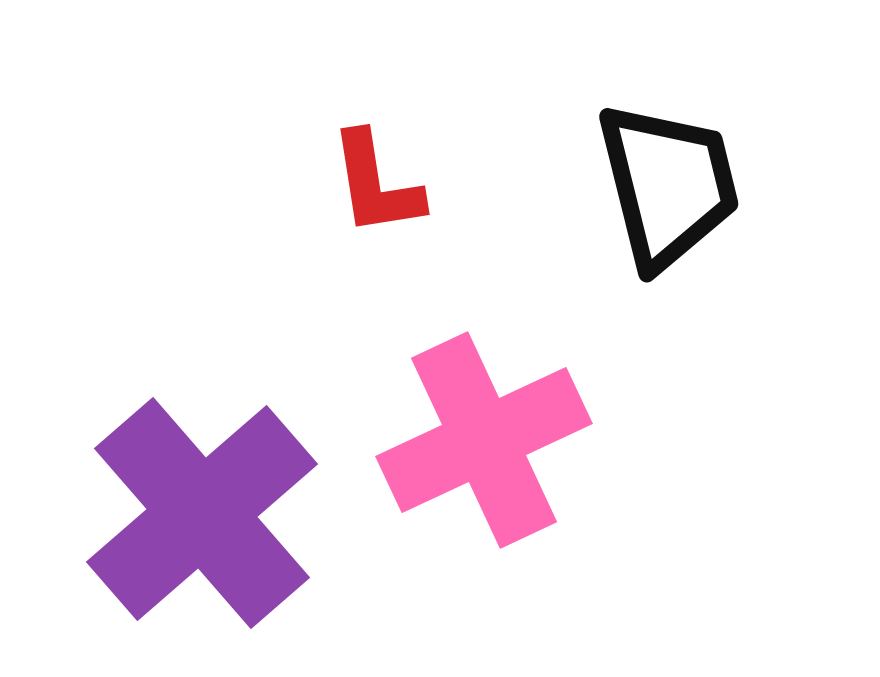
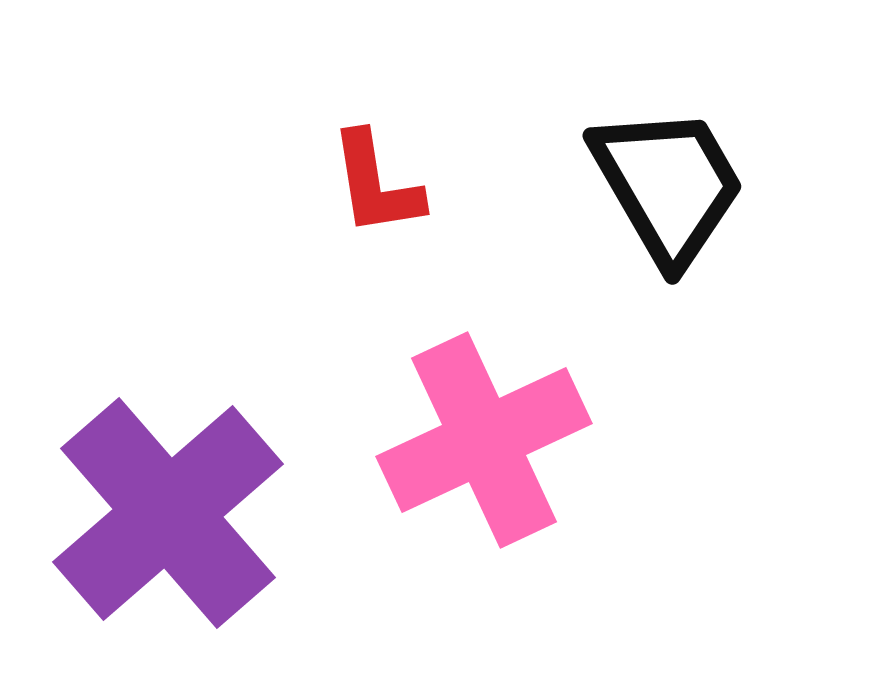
black trapezoid: rotated 16 degrees counterclockwise
purple cross: moved 34 px left
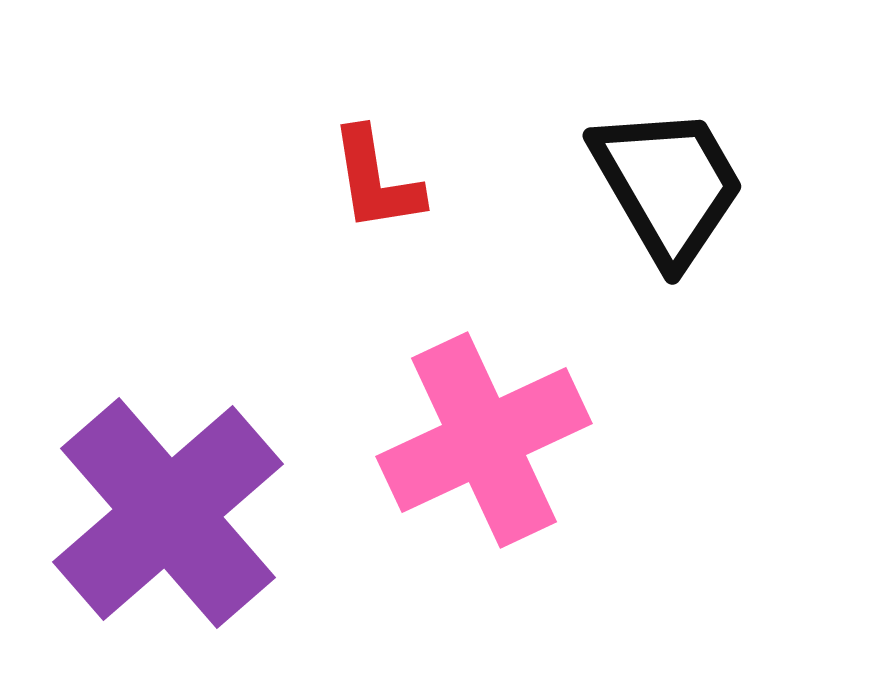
red L-shape: moved 4 px up
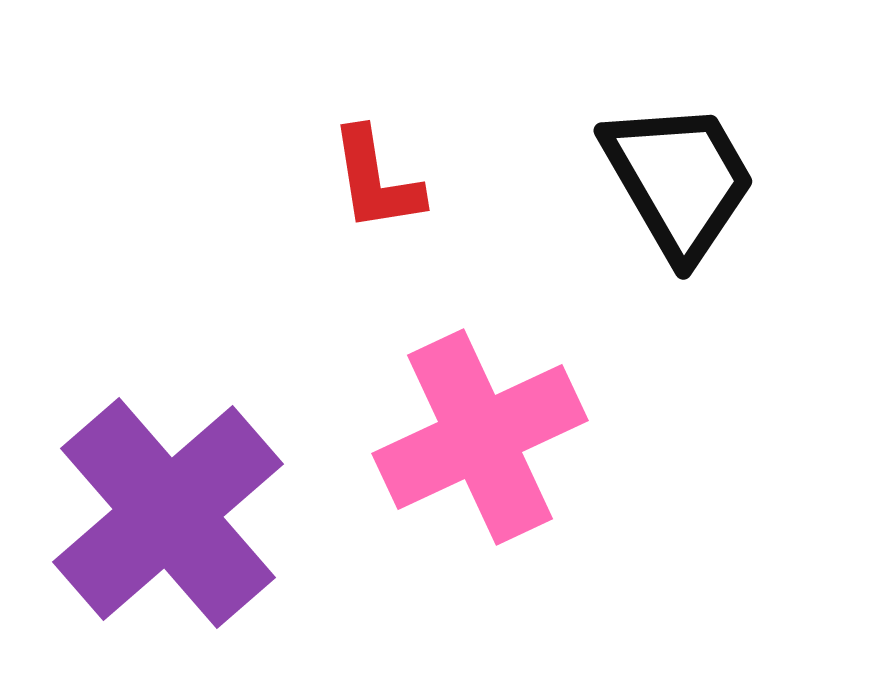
black trapezoid: moved 11 px right, 5 px up
pink cross: moved 4 px left, 3 px up
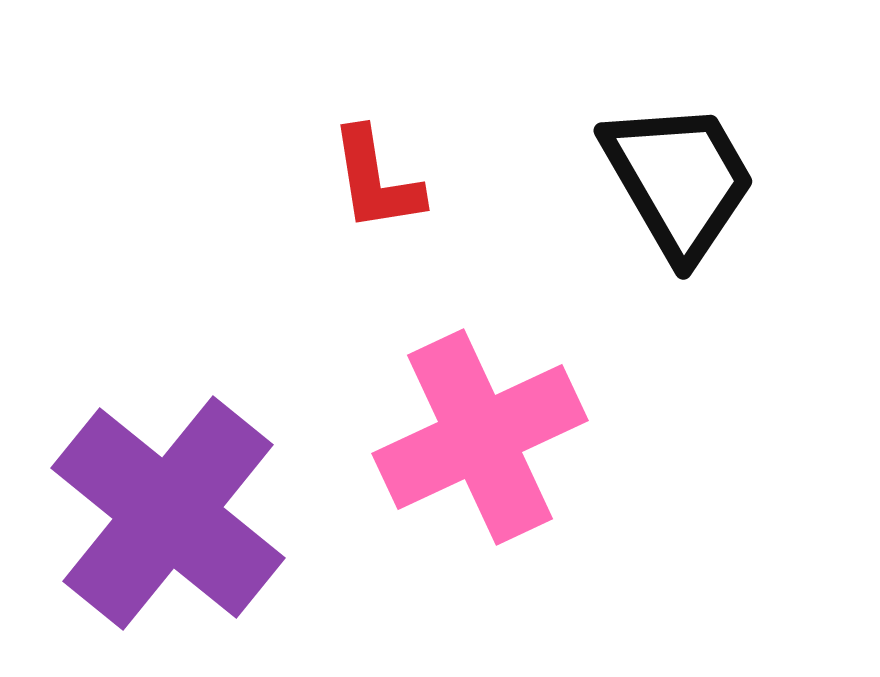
purple cross: rotated 10 degrees counterclockwise
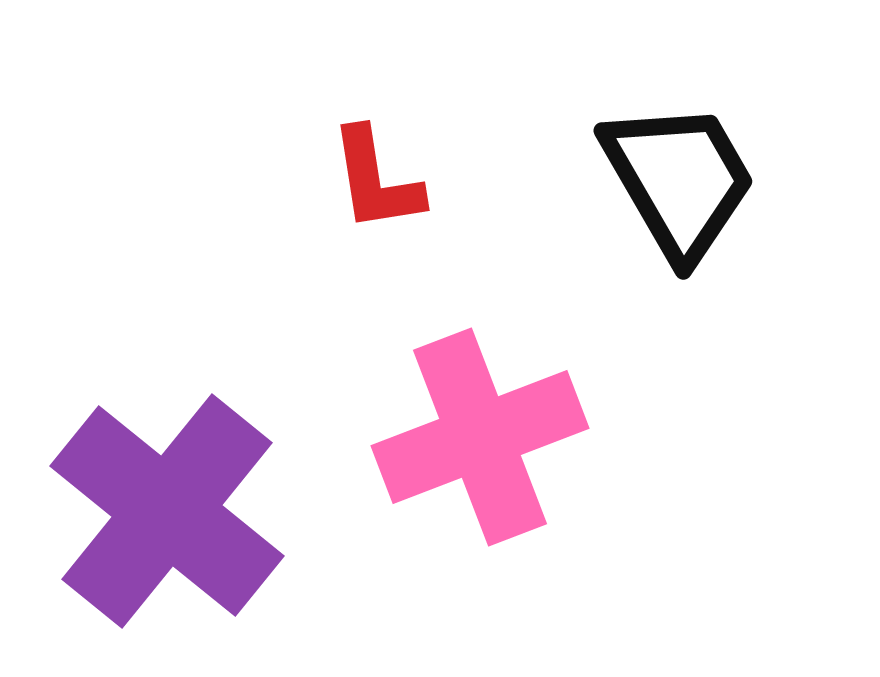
pink cross: rotated 4 degrees clockwise
purple cross: moved 1 px left, 2 px up
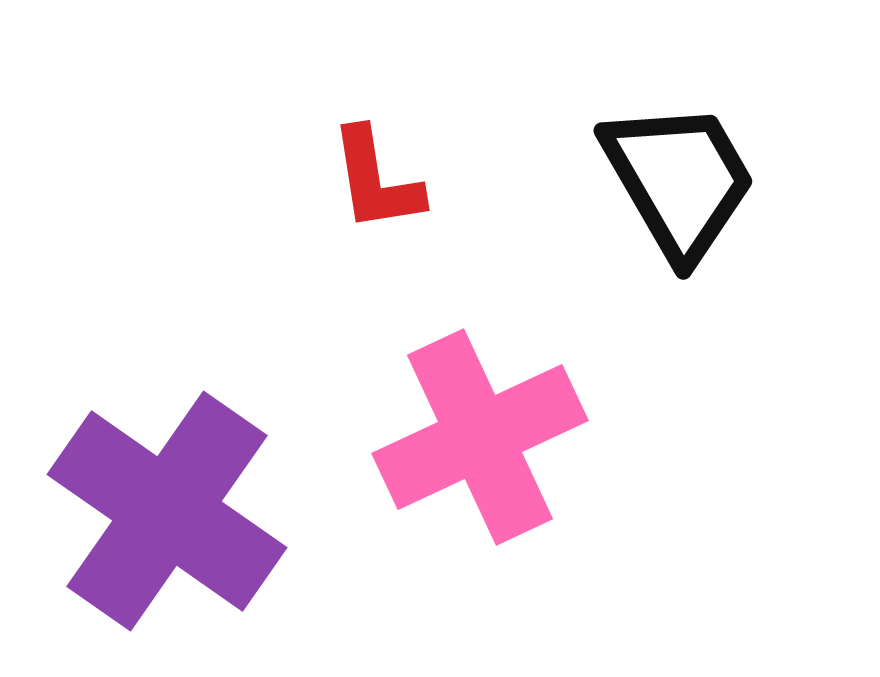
pink cross: rotated 4 degrees counterclockwise
purple cross: rotated 4 degrees counterclockwise
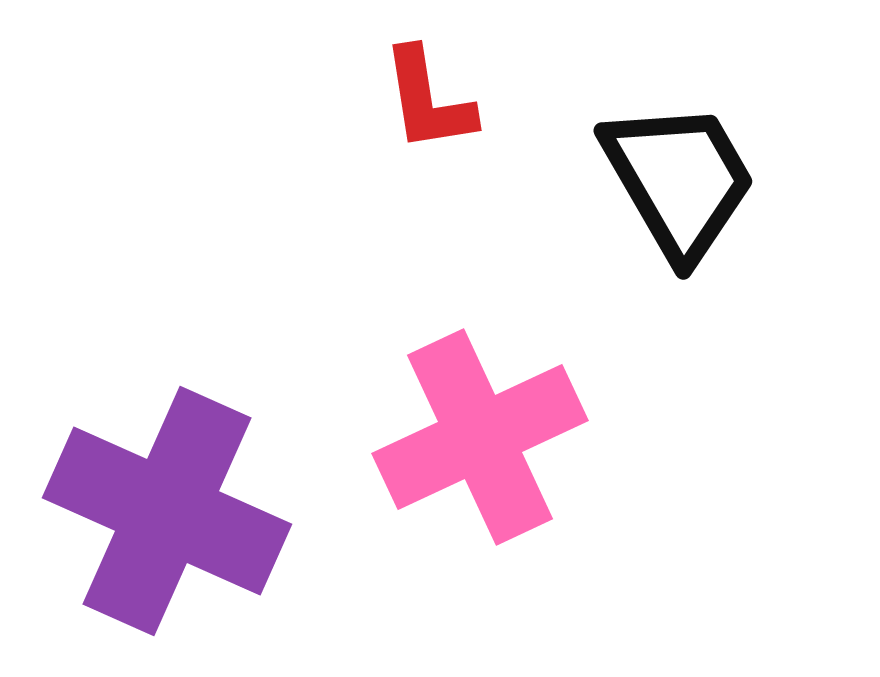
red L-shape: moved 52 px right, 80 px up
purple cross: rotated 11 degrees counterclockwise
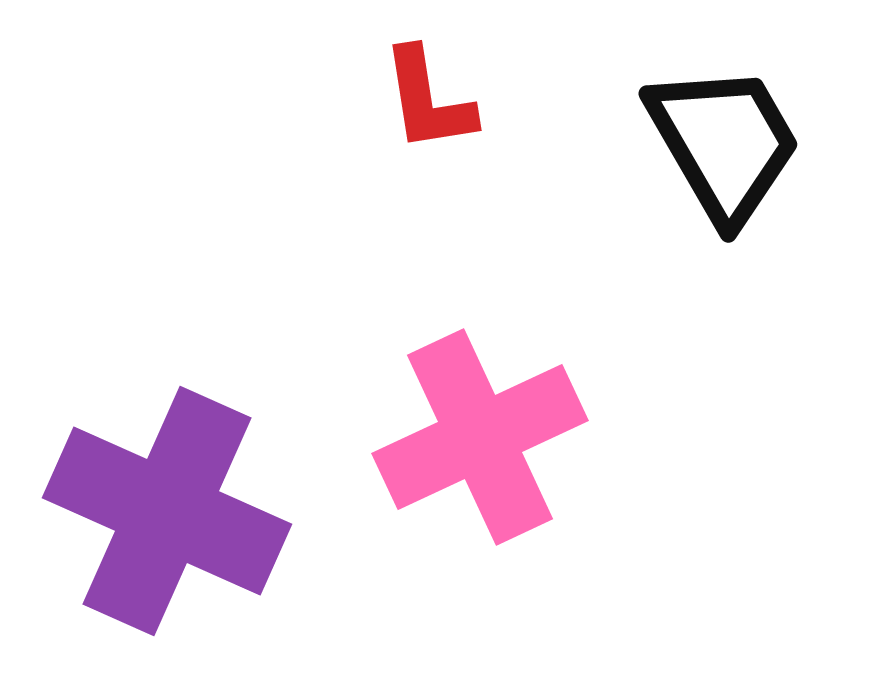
black trapezoid: moved 45 px right, 37 px up
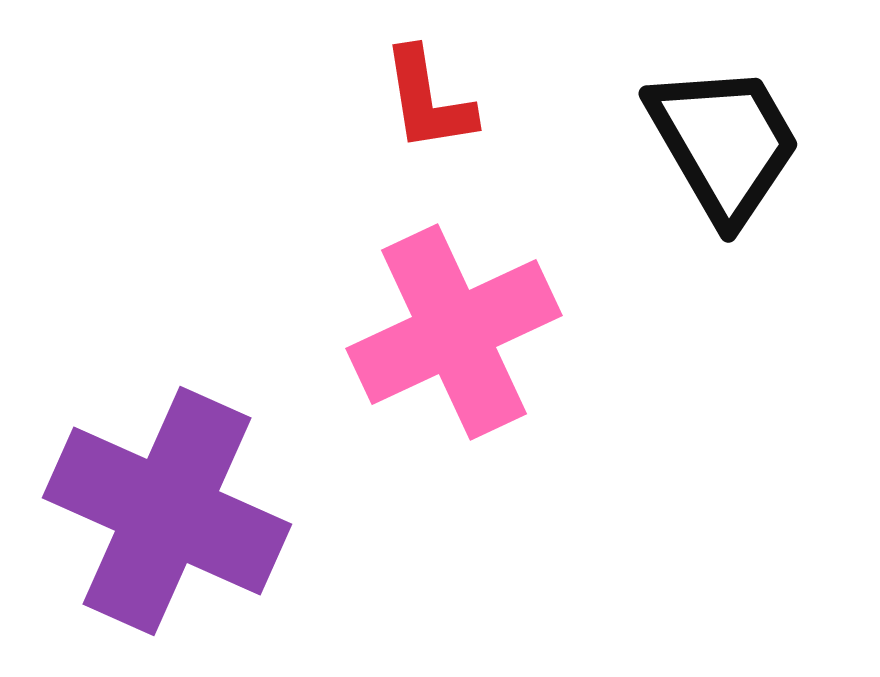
pink cross: moved 26 px left, 105 px up
